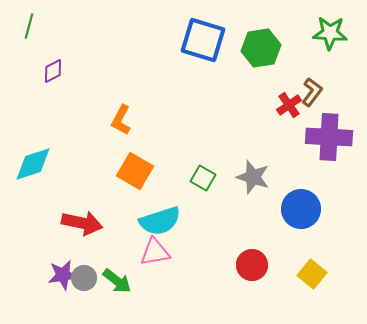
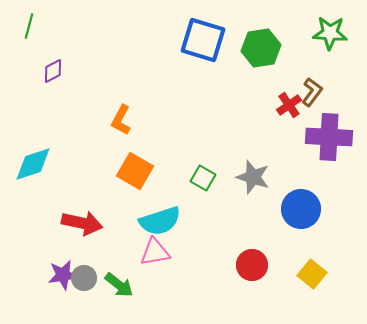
green arrow: moved 2 px right, 4 px down
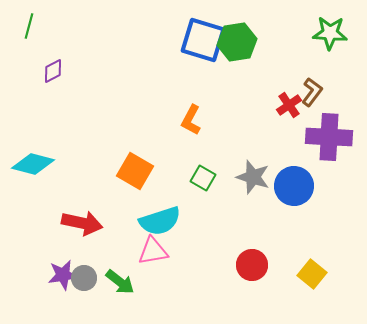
green hexagon: moved 24 px left, 6 px up
orange L-shape: moved 70 px right
cyan diamond: rotated 33 degrees clockwise
blue circle: moved 7 px left, 23 px up
pink triangle: moved 2 px left, 1 px up
green arrow: moved 1 px right, 3 px up
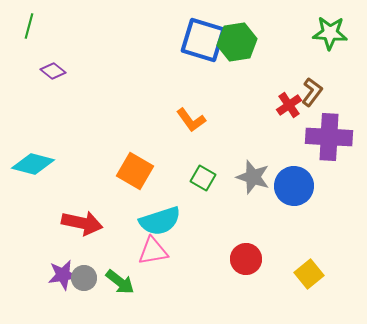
purple diamond: rotated 65 degrees clockwise
orange L-shape: rotated 64 degrees counterclockwise
red circle: moved 6 px left, 6 px up
yellow square: moved 3 px left; rotated 12 degrees clockwise
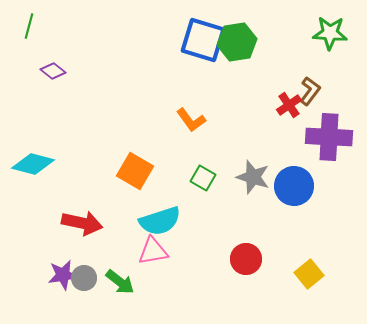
brown L-shape: moved 2 px left, 1 px up
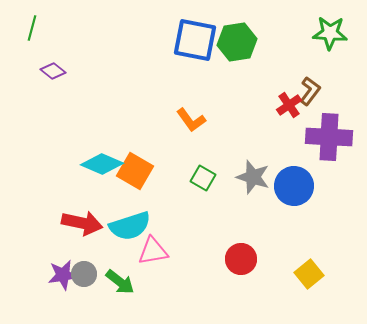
green line: moved 3 px right, 2 px down
blue square: moved 8 px left; rotated 6 degrees counterclockwise
cyan diamond: moved 69 px right; rotated 9 degrees clockwise
cyan semicircle: moved 30 px left, 5 px down
red circle: moved 5 px left
gray circle: moved 4 px up
